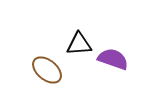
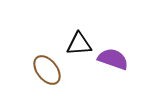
brown ellipse: rotated 12 degrees clockwise
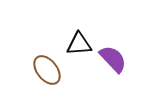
purple semicircle: rotated 28 degrees clockwise
